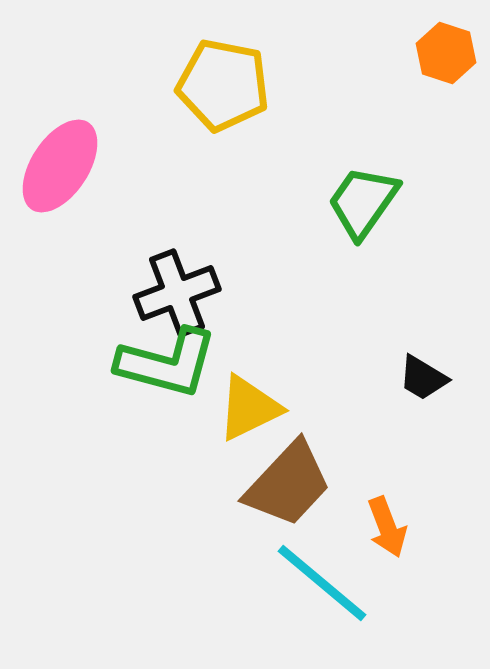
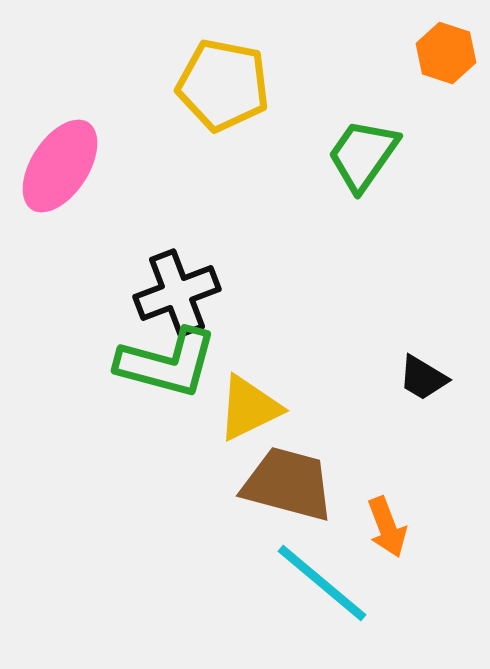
green trapezoid: moved 47 px up
brown trapezoid: rotated 118 degrees counterclockwise
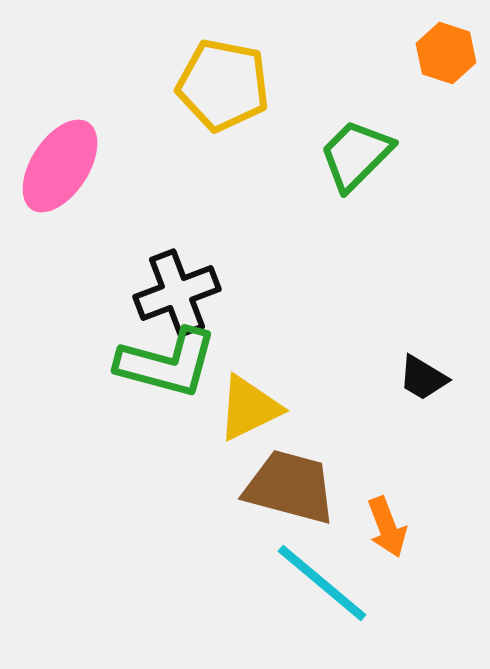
green trapezoid: moved 7 px left; rotated 10 degrees clockwise
brown trapezoid: moved 2 px right, 3 px down
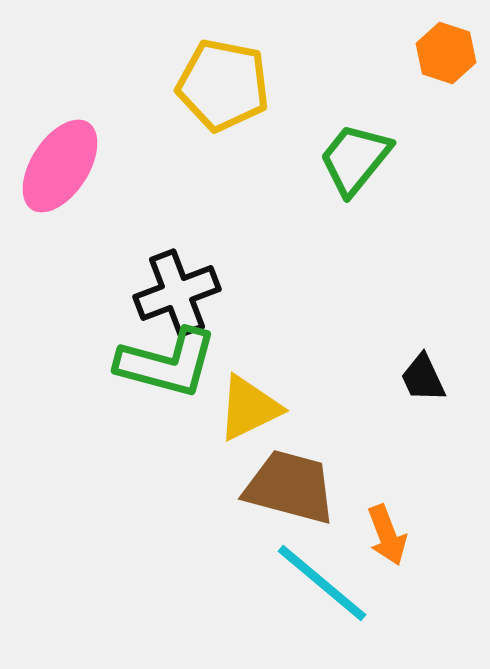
green trapezoid: moved 1 px left, 4 px down; rotated 6 degrees counterclockwise
black trapezoid: rotated 34 degrees clockwise
orange arrow: moved 8 px down
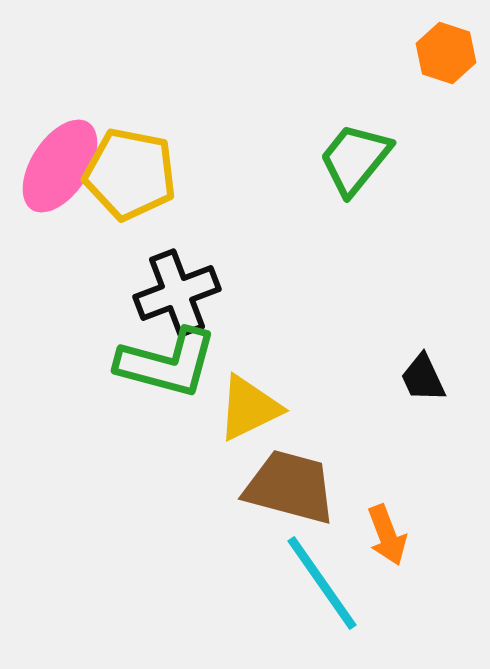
yellow pentagon: moved 93 px left, 89 px down
cyan line: rotated 15 degrees clockwise
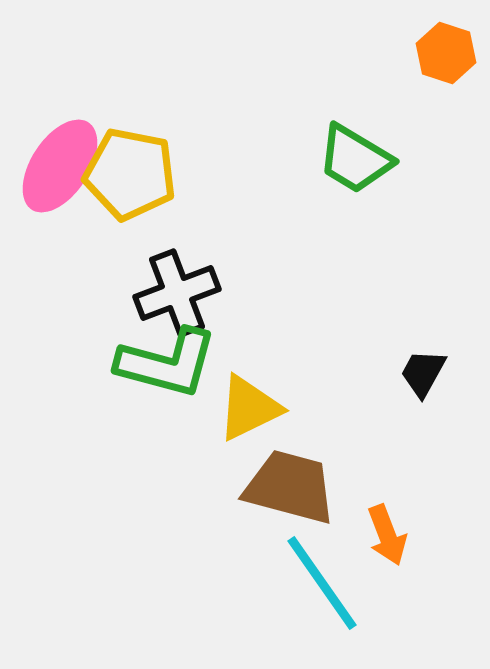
green trapezoid: rotated 98 degrees counterclockwise
black trapezoid: moved 5 px up; rotated 54 degrees clockwise
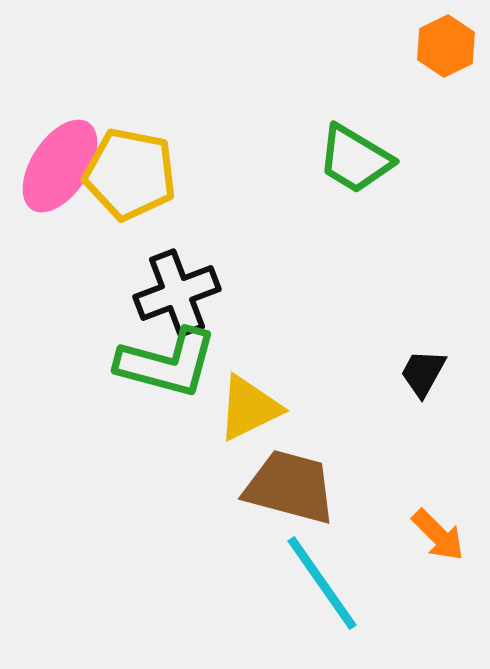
orange hexagon: moved 7 px up; rotated 16 degrees clockwise
orange arrow: moved 51 px right; rotated 24 degrees counterclockwise
